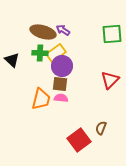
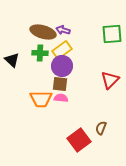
purple arrow: rotated 16 degrees counterclockwise
yellow rectangle: moved 6 px right, 3 px up
orange trapezoid: rotated 75 degrees clockwise
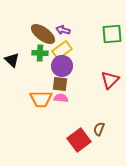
brown ellipse: moved 2 px down; rotated 20 degrees clockwise
brown semicircle: moved 2 px left, 1 px down
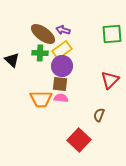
brown semicircle: moved 14 px up
red square: rotated 10 degrees counterclockwise
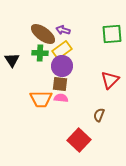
black triangle: rotated 14 degrees clockwise
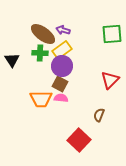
brown square: rotated 21 degrees clockwise
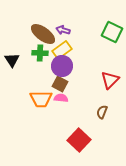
green square: moved 2 px up; rotated 30 degrees clockwise
brown semicircle: moved 3 px right, 3 px up
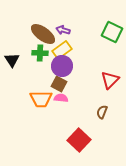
brown square: moved 1 px left
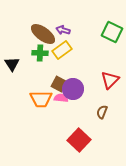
black triangle: moved 4 px down
purple circle: moved 11 px right, 23 px down
